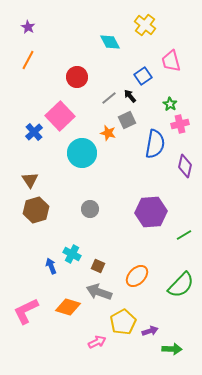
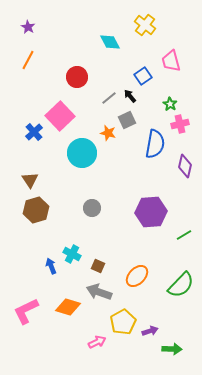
gray circle: moved 2 px right, 1 px up
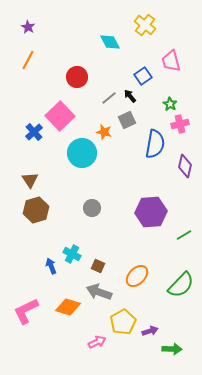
orange star: moved 4 px left, 1 px up
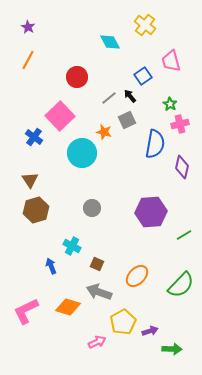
blue cross: moved 5 px down; rotated 12 degrees counterclockwise
purple diamond: moved 3 px left, 1 px down
cyan cross: moved 8 px up
brown square: moved 1 px left, 2 px up
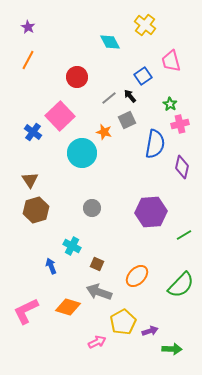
blue cross: moved 1 px left, 5 px up
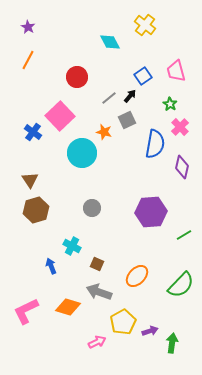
pink trapezoid: moved 5 px right, 10 px down
black arrow: rotated 80 degrees clockwise
pink cross: moved 3 px down; rotated 30 degrees counterclockwise
green arrow: moved 6 px up; rotated 84 degrees counterclockwise
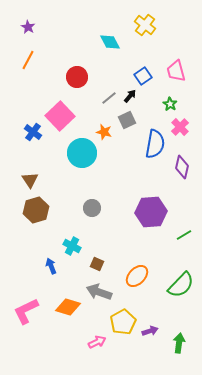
green arrow: moved 7 px right
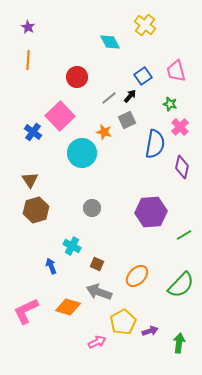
orange line: rotated 24 degrees counterclockwise
green star: rotated 16 degrees counterclockwise
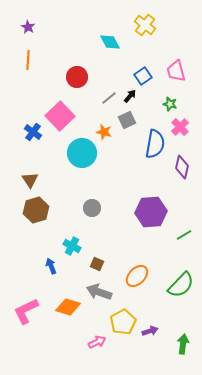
green arrow: moved 4 px right, 1 px down
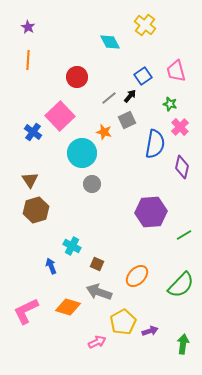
gray circle: moved 24 px up
